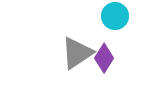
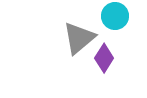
gray triangle: moved 2 px right, 15 px up; rotated 6 degrees counterclockwise
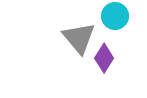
gray triangle: rotated 30 degrees counterclockwise
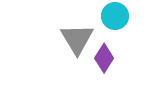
gray triangle: moved 2 px left, 1 px down; rotated 9 degrees clockwise
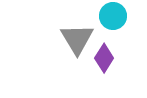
cyan circle: moved 2 px left
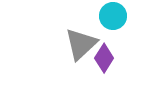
gray triangle: moved 4 px right, 5 px down; rotated 18 degrees clockwise
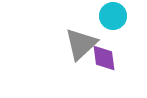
purple diamond: rotated 40 degrees counterclockwise
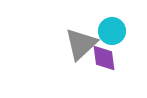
cyan circle: moved 1 px left, 15 px down
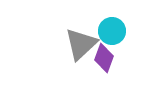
purple diamond: rotated 28 degrees clockwise
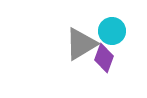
gray triangle: rotated 12 degrees clockwise
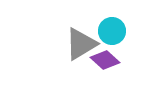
purple diamond: moved 1 px right, 2 px down; rotated 68 degrees counterclockwise
